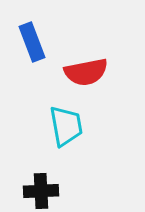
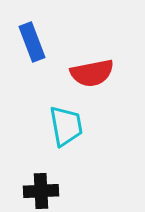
red semicircle: moved 6 px right, 1 px down
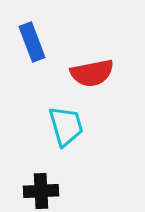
cyan trapezoid: rotated 6 degrees counterclockwise
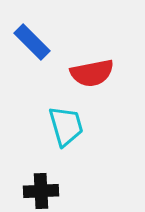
blue rectangle: rotated 24 degrees counterclockwise
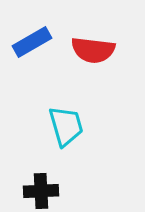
blue rectangle: rotated 75 degrees counterclockwise
red semicircle: moved 1 px right, 23 px up; rotated 18 degrees clockwise
